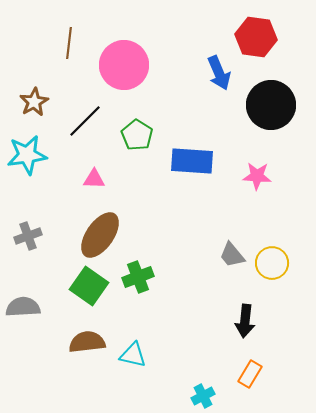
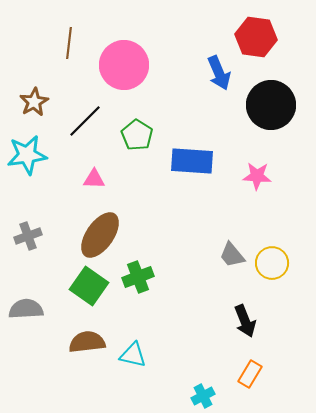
gray semicircle: moved 3 px right, 2 px down
black arrow: rotated 28 degrees counterclockwise
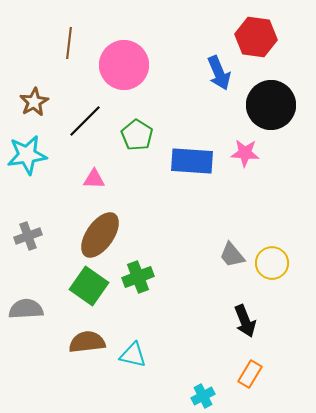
pink star: moved 12 px left, 23 px up
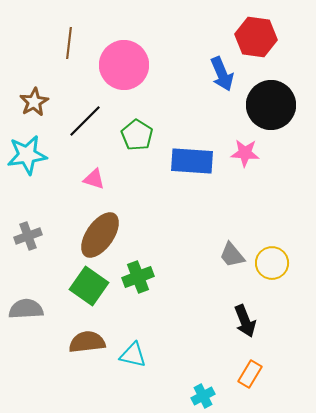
blue arrow: moved 3 px right, 1 px down
pink triangle: rotated 15 degrees clockwise
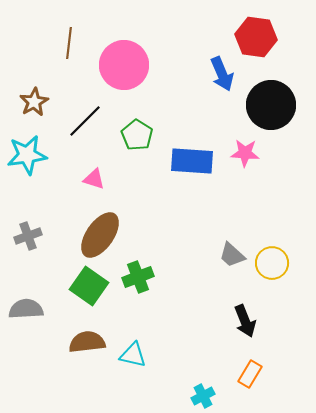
gray trapezoid: rotated 8 degrees counterclockwise
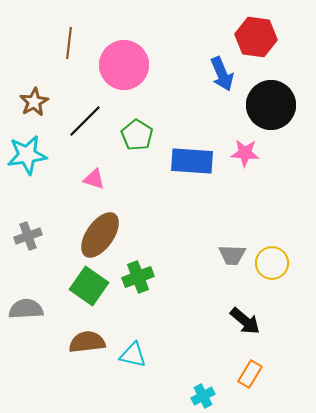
gray trapezoid: rotated 40 degrees counterclockwise
black arrow: rotated 28 degrees counterclockwise
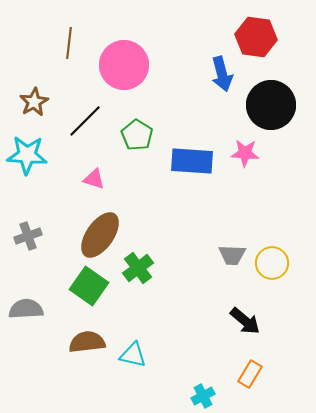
blue arrow: rotated 8 degrees clockwise
cyan star: rotated 12 degrees clockwise
green cross: moved 9 px up; rotated 16 degrees counterclockwise
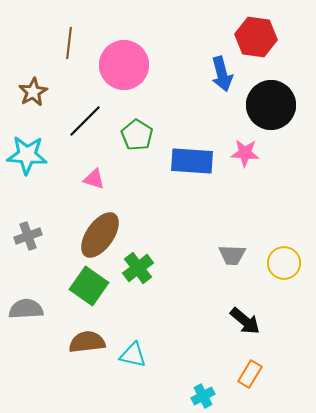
brown star: moved 1 px left, 10 px up
yellow circle: moved 12 px right
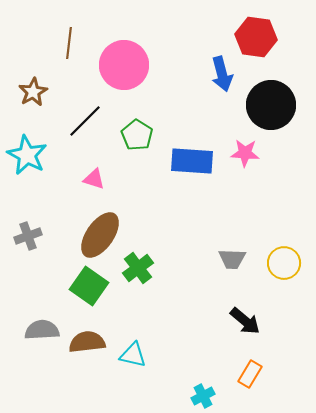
cyan star: rotated 24 degrees clockwise
gray trapezoid: moved 4 px down
gray semicircle: moved 16 px right, 21 px down
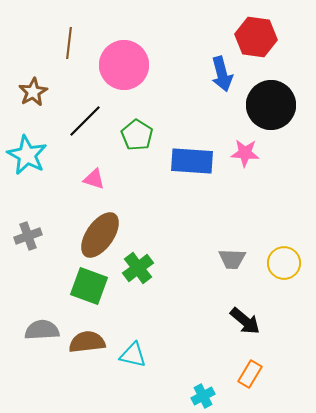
green square: rotated 15 degrees counterclockwise
